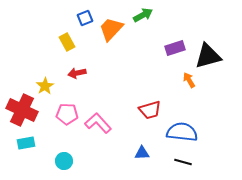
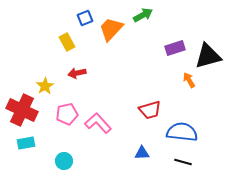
pink pentagon: rotated 15 degrees counterclockwise
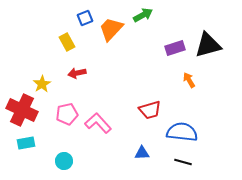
black triangle: moved 11 px up
yellow star: moved 3 px left, 2 px up
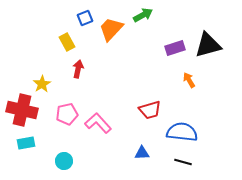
red arrow: moved 1 px right, 4 px up; rotated 114 degrees clockwise
red cross: rotated 12 degrees counterclockwise
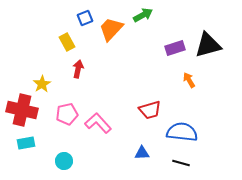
black line: moved 2 px left, 1 px down
